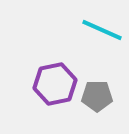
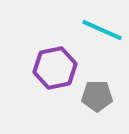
purple hexagon: moved 16 px up
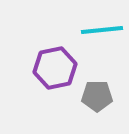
cyan line: rotated 30 degrees counterclockwise
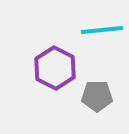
purple hexagon: rotated 21 degrees counterclockwise
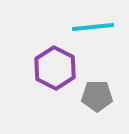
cyan line: moved 9 px left, 3 px up
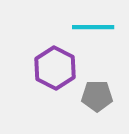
cyan line: rotated 6 degrees clockwise
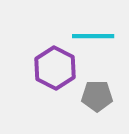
cyan line: moved 9 px down
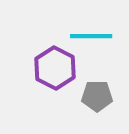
cyan line: moved 2 px left
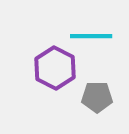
gray pentagon: moved 1 px down
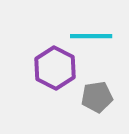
gray pentagon: rotated 8 degrees counterclockwise
